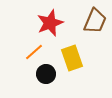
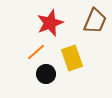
orange line: moved 2 px right
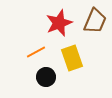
red star: moved 9 px right
orange line: rotated 12 degrees clockwise
black circle: moved 3 px down
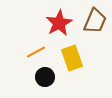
red star: rotated 8 degrees counterclockwise
black circle: moved 1 px left
